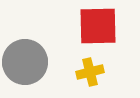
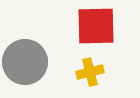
red square: moved 2 px left
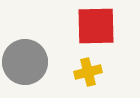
yellow cross: moved 2 px left
